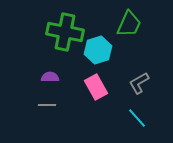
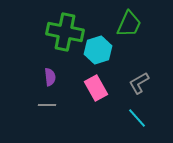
purple semicircle: rotated 84 degrees clockwise
pink rectangle: moved 1 px down
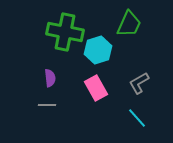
purple semicircle: moved 1 px down
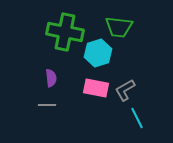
green trapezoid: moved 10 px left, 3 px down; rotated 72 degrees clockwise
cyan hexagon: moved 3 px down
purple semicircle: moved 1 px right
gray L-shape: moved 14 px left, 7 px down
pink rectangle: rotated 50 degrees counterclockwise
cyan line: rotated 15 degrees clockwise
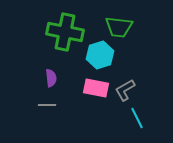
cyan hexagon: moved 2 px right, 2 px down
